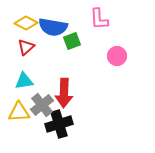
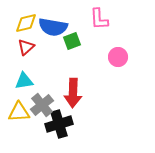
yellow diamond: rotated 40 degrees counterclockwise
pink circle: moved 1 px right, 1 px down
red arrow: moved 9 px right
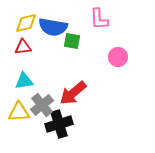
green square: rotated 30 degrees clockwise
red triangle: moved 3 px left; rotated 36 degrees clockwise
red arrow: rotated 48 degrees clockwise
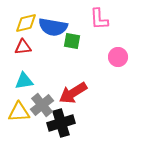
red arrow: rotated 8 degrees clockwise
black cross: moved 2 px right, 1 px up
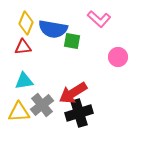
pink L-shape: rotated 45 degrees counterclockwise
yellow diamond: rotated 55 degrees counterclockwise
blue semicircle: moved 2 px down
black cross: moved 18 px right, 10 px up
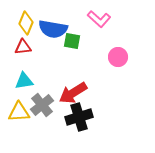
black cross: moved 4 px down
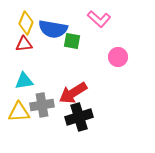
red triangle: moved 1 px right, 3 px up
gray cross: rotated 30 degrees clockwise
